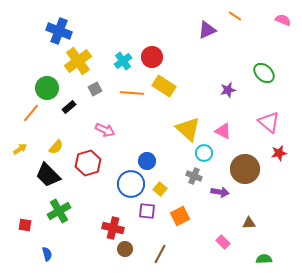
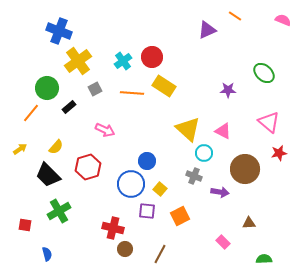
purple star at (228, 90): rotated 14 degrees clockwise
red hexagon at (88, 163): moved 4 px down
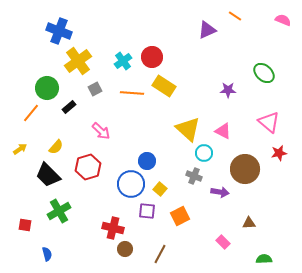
pink arrow at (105, 130): moved 4 px left, 1 px down; rotated 18 degrees clockwise
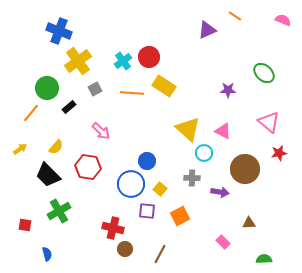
red circle at (152, 57): moved 3 px left
red hexagon at (88, 167): rotated 25 degrees clockwise
gray cross at (194, 176): moved 2 px left, 2 px down; rotated 21 degrees counterclockwise
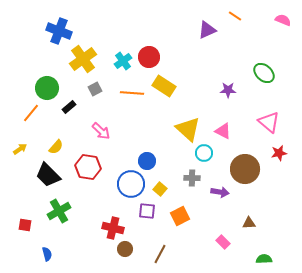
yellow cross at (78, 61): moved 5 px right, 2 px up
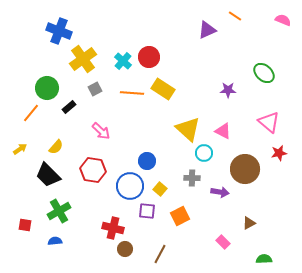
cyan cross at (123, 61): rotated 12 degrees counterclockwise
yellow rectangle at (164, 86): moved 1 px left, 3 px down
red hexagon at (88, 167): moved 5 px right, 3 px down
blue circle at (131, 184): moved 1 px left, 2 px down
brown triangle at (249, 223): rotated 24 degrees counterclockwise
blue semicircle at (47, 254): moved 8 px right, 13 px up; rotated 80 degrees counterclockwise
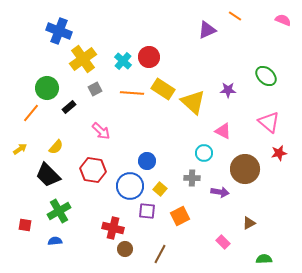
green ellipse at (264, 73): moved 2 px right, 3 px down
yellow triangle at (188, 129): moved 5 px right, 27 px up
